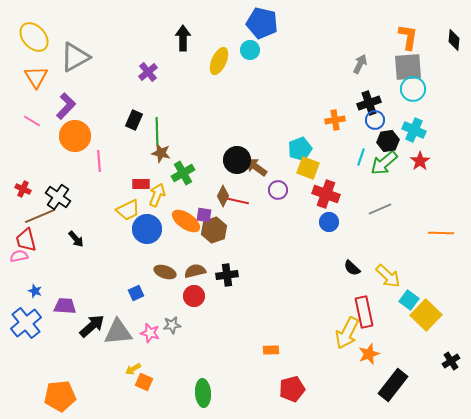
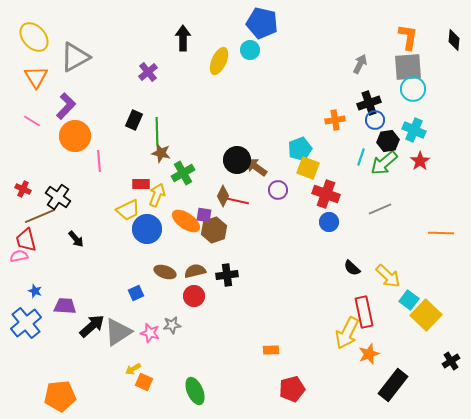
gray triangle at (118, 332): rotated 28 degrees counterclockwise
green ellipse at (203, 393): moved 8 px left, 2 px up; rotated 20 degrees counterclockwise
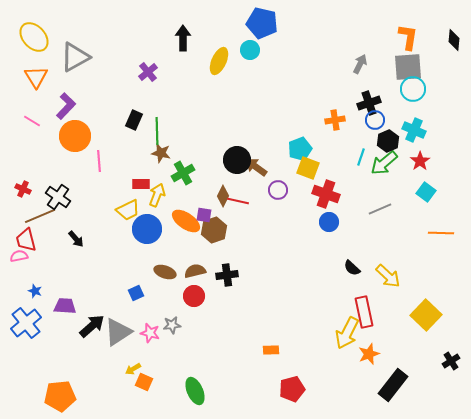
black hexagon at (388, 141): rotated 15 degrees counterclockwise
cyan square at (409, 300): moved 17 px right, 108 px up
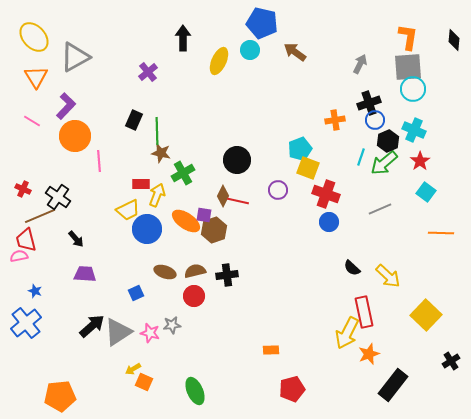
brown arrow at (256, 167): moved 39 px right, 115 px up
purple trapezoid at (65, 306): moved 20 px right, 32 px up
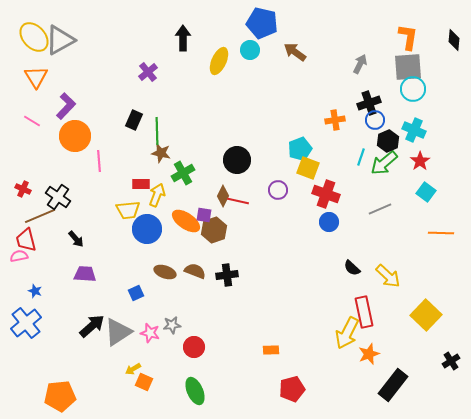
gray triangle at (75, 57): moved 15 px left, 17 px up
yellow trapezoid at (128, 210): rotated 20 degrees clockwise
brown semicircle at (195, 271): rotated 35 degrees clockwise
red circle at (194, 296): moved 51 px down
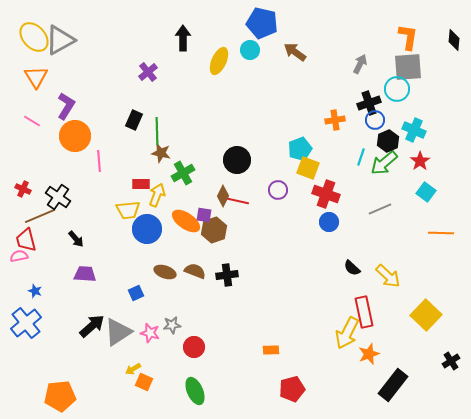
cyan circle at (413, 89): moved 16 px left
purple L-shape at (66, 106): rotated 12 degrees counterclockwise
